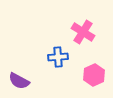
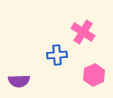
blue cross: moved 1 px left, 2 px up
purple semicircle: rotated 30 degrees counterclockwise
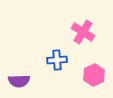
blue cross: moved 5 px down
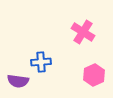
blue cross: moved 16 px left, 2 px down
purple semicircle: moved 1 px left; rotated 10 degrees clockwise
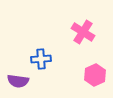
blue cross: moved 3 px up
pink hexagon: moved 1 px right
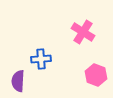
pink hexagon: moved 1 px right; rotated 15 degrees counterclockwise
purple semicircle: rotated 85 degrees clockwise
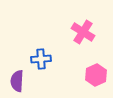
pink hexagon: rotated 15 degrees clockwise
purple semicircle: moved 1 px left
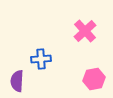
pink cross: moved 2 px right, 1 px up; rotated 15 degrees clockwise
pink hexagon: moved 2 px left, 4 px down; rotated 15 degrees clockwise
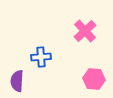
blue cross: moved 2 px up
pink hexagon: rotated 15 degrees clockwise
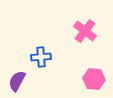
pink cross: rotated 10 degrees counterclockwise
purple semicircle: rotated 25 degrees clockwise
